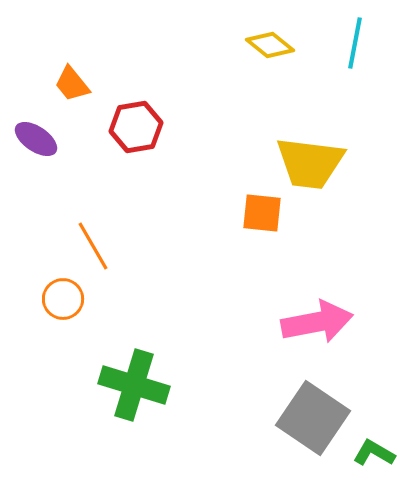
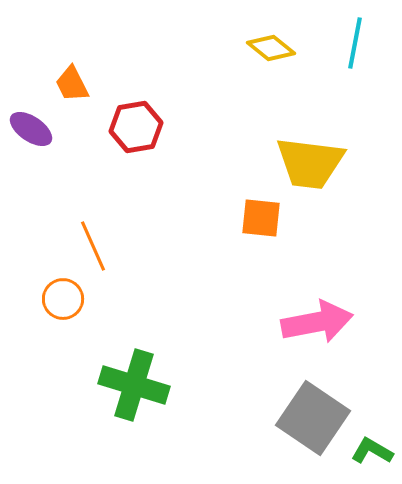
yellow diamond: moved 1 px right, 3 px down
orange trapezoid: rotated 12 degrees clockwise
purple ellipse: moved 5 px left, 10 px up
orange square: moved 1 px left, 5 px down
orange line: rotated 6 degrees clockwise
green L-shape: moved 2 px left, 2 px up
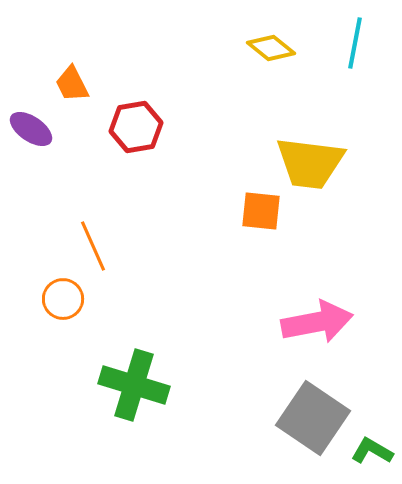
orange square: moved 7 px up
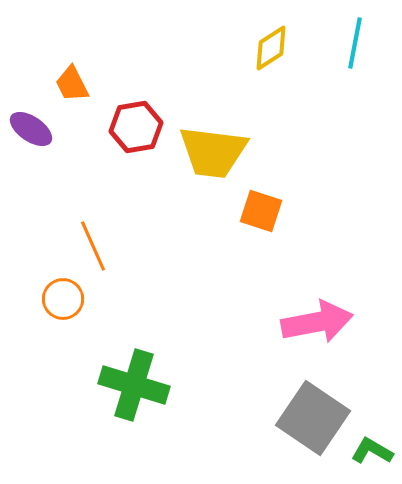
yellow diamond: rotated 72 degrees counterclockwise
yellow trapezoid: moved 97 px left, 11 px up
orange square: rotated 12 degrees clockwise
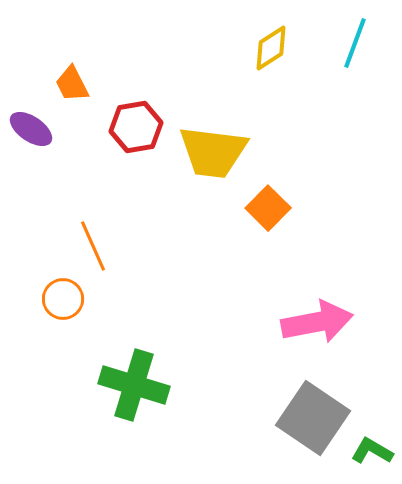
cyan line: rotated 9 degrees clockwise
orange square: moved 7 px right, 3 px up; rotated 27 degrees clockwise
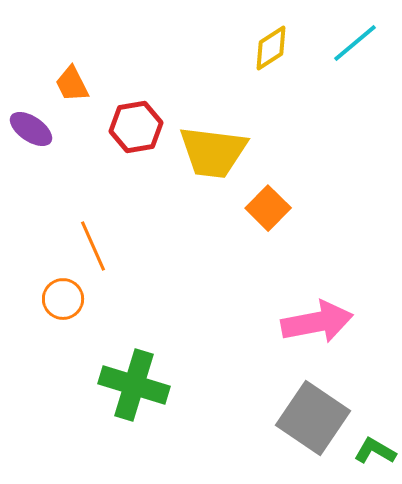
cyan line: rotated 30 degrees clockwise
green L-shape: moved 3 px right
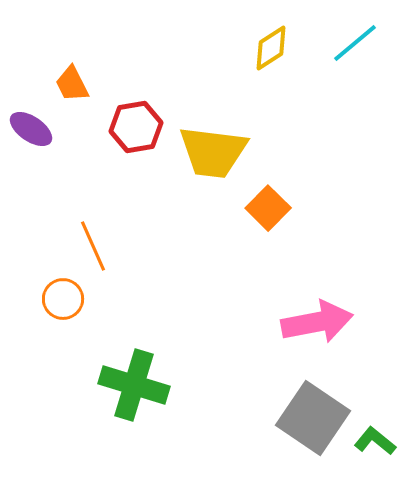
green L-shape: moved 10 px up; rotated 9 degrees clockwise
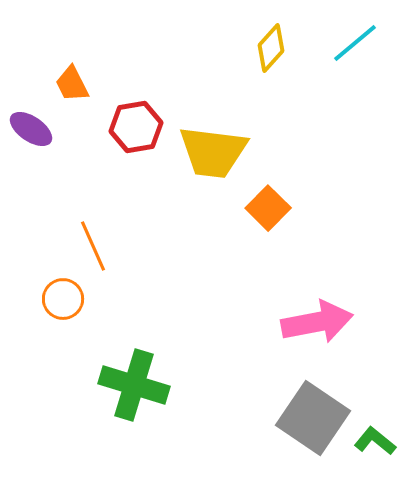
yellow diamond: rotated 15 degrees counterclockwise
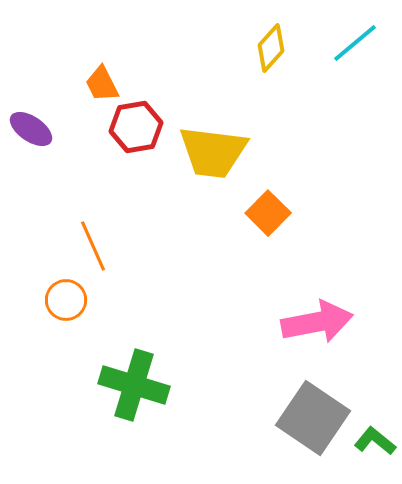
orange trapezoid: moved 30 px right
orange square: moved 5 px down
orange circle: moved 3 px right, 1 px down
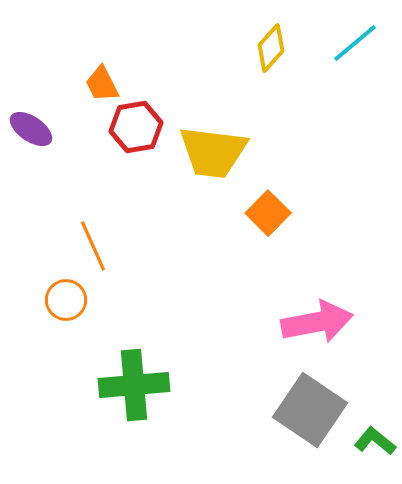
green cross: rotated 22 degrees counterclockwise
gray square: moved 3 px left, 8 px up
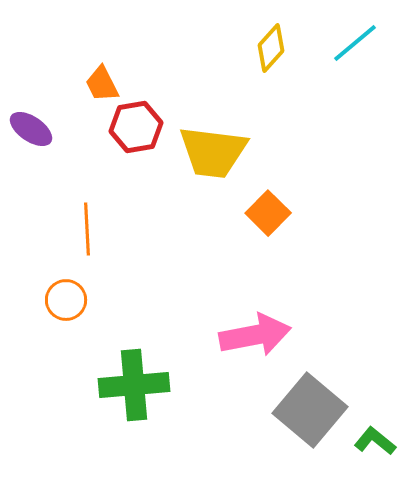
orange line: moved 6 px left, 17 px up; rotated 21 degrees clockwise
pink arrow: moved 62 px left, 13 px down
gray square: rotated 6 degrees clockwise
